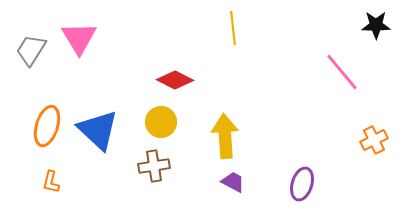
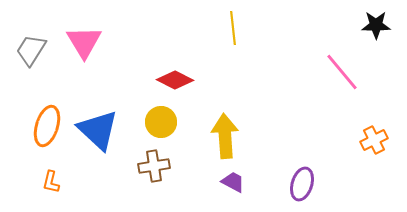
pink triangle: moved 5 px right, 4 px down
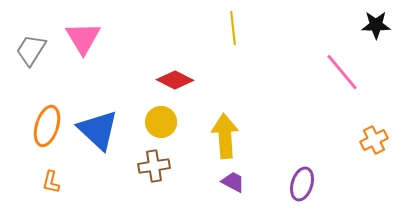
pink triangle: moved 1 px left, 4 px up
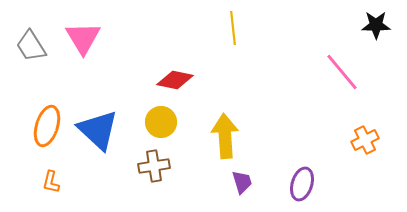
gray trapezoid: moved 4 px up; rotated 64 degrees counterclockwise
red diamond: rotated 15 degrees counterclockwise
orange cross: moved 9 px left
purple trapezoid: moved 9 px right; rotated 45 degrees clockwise
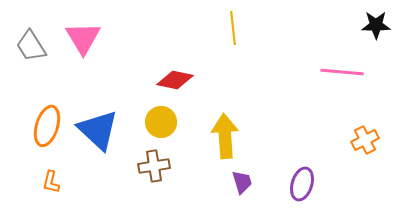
pink line: rotated 45 degrees counterclockwise
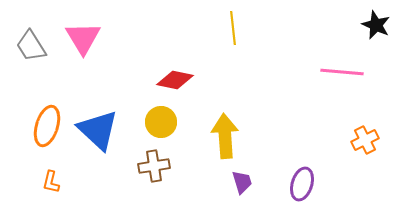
black star: rotated 24 degrees clockwise
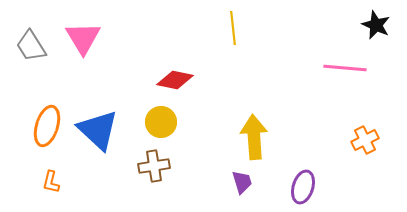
pink line: moved 3 px right, 4 px up
yellow arrow: moved 29 px right, 1 px down
purple ellipse: moved 1 px right, 3 px down
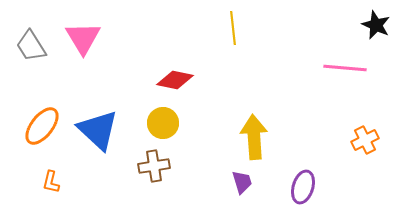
yellow circle: moved 2 px right, 1 px down
orange ellipse: moved 5 px left; rotated 21 degrees clockwise
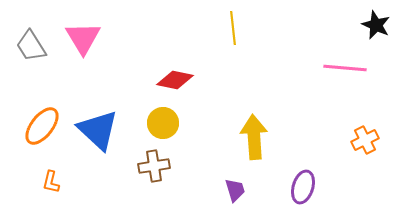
purple trapezoid: moved 7 px left, 8 px down
